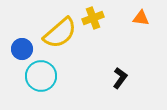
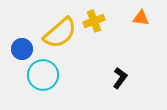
yellow cross: moved 1 px right, 3 px down
cyan circle: moved 2 px right, 1 px up
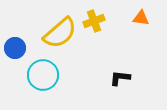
blue circle: moved 7 px left, 1 px up
black L-shape: rotated 120 degrees counterclockwise
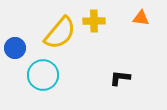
yellow cross: rotated 20 degrees clockwise
yellow semicircle: rotated 9 degrees counterclockwise
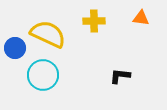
yellow semicircle: moved 12 px left, 1 px down; rotated 105 degrees counterclockwise
black L-shape: moved 2 px up
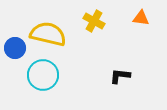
yellow cross: rotated 30 degrees clockwise
yellow semicircle: rotated 12 degrees counterclockwise
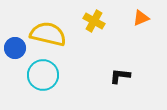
orange triangle: rotated 30 degrees counterclockwise
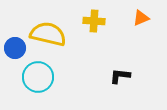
yellow cross: rotated 25 degrees counterclockwise
cyan circle: moved 5 px left, 2 px down
